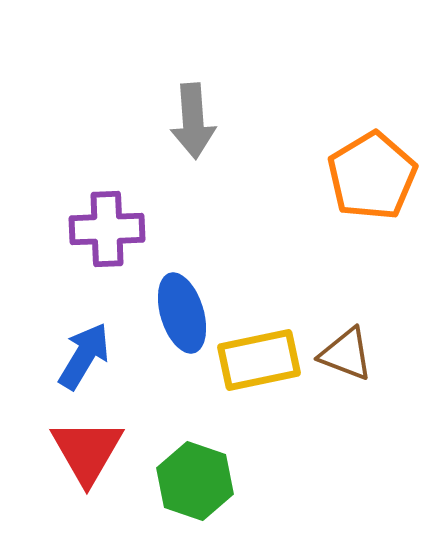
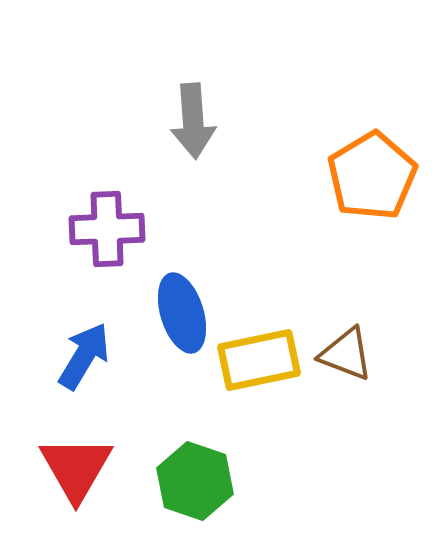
red triangle: moved 11 px left, 17 px down
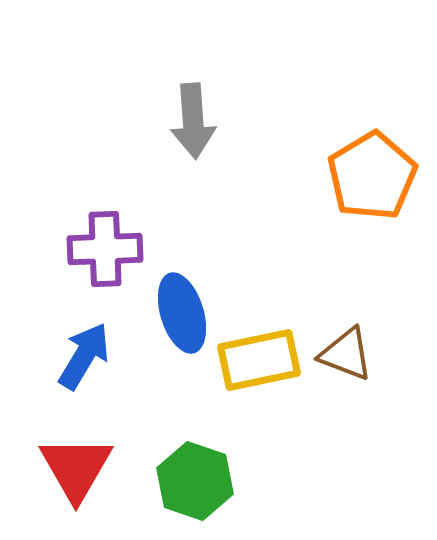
purple cross: moved 2 px left, 20 px down
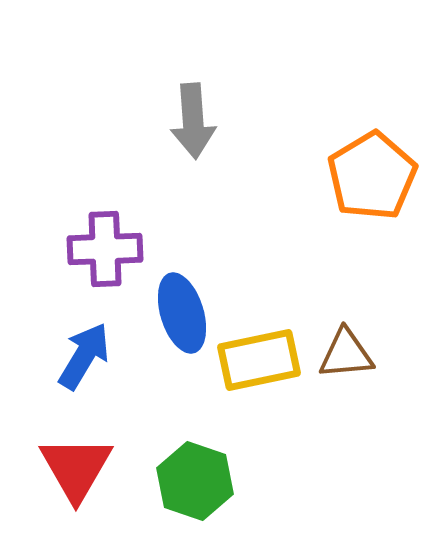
brown triangle: rotated 26 degrees counterclockwise
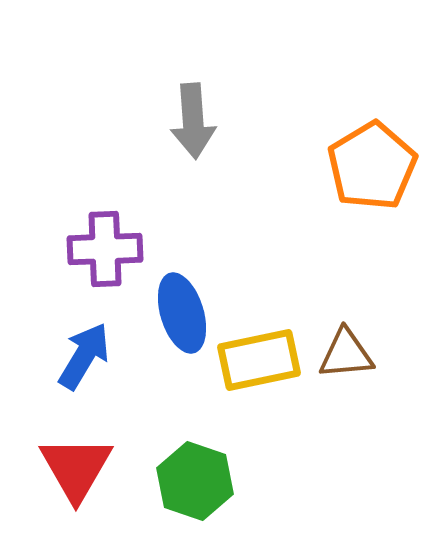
orange pentagon: moved 10 px up
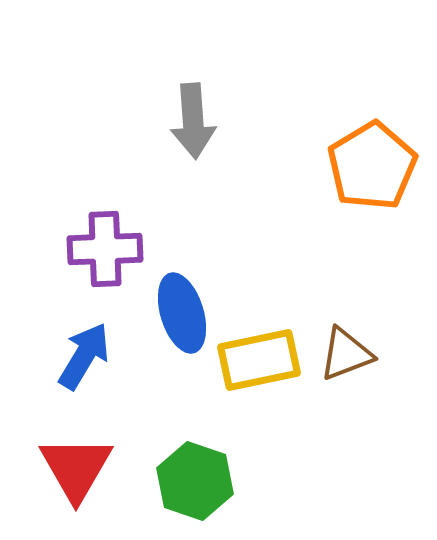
brown triangle: rotated 16 degrees counterclockwise
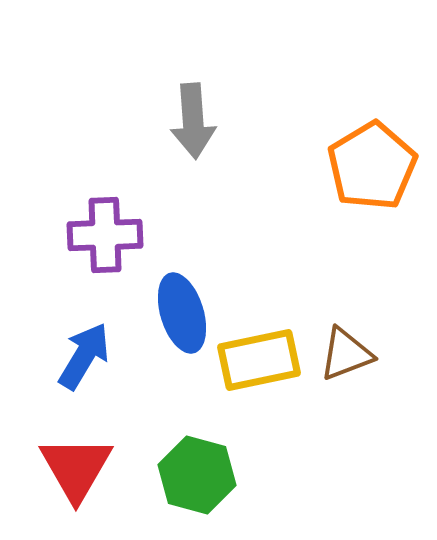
purple cross: moved 14 px up
green hexagon: moved 2 px right, 6 px up; rotated 4 degrees counterclockwise
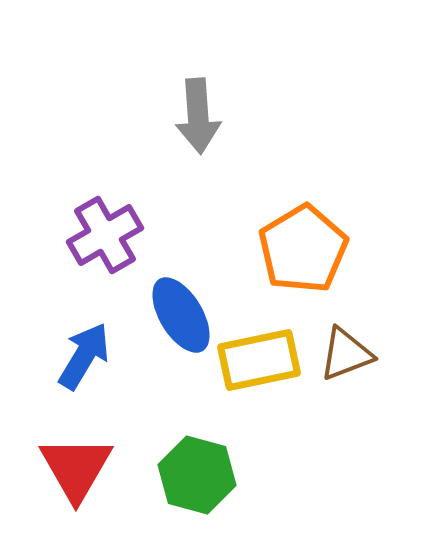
gray arrow: moved 5 px right, 5 px up
orange pentagon: moved 69 px left, 83 px down
purple cross: rotated 28 degrees counterclockwise
blue ellipse: moved 1 px left, 2 px down; rotated 14 degrees counterclockwise
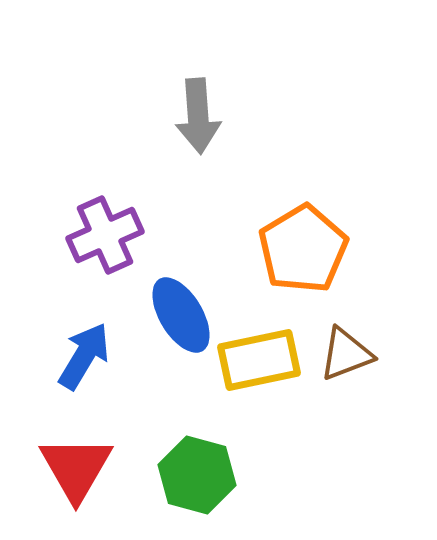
purple cross: rotated 6 degrees clockwise
